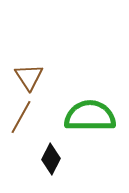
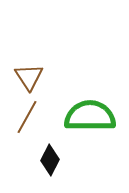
brown line: moved 6 px right
black diamond: moved 1 px left, 1 px down
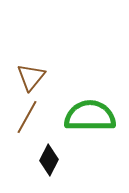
brown triangle: moved 2 px right; rotated 12 degrees clockwise
black diamond: moved 1 px left
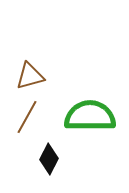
brown triangle: moved 1 px left, 1 px up; rotated 36 degrees clockwise
black diamond: moved 1 px up
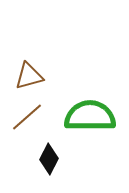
brown triangle: moved 1 px left
brown line: rotated 20 degrees clockwise
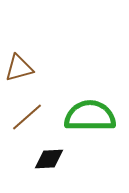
brown triangle: moved 10 px left, 8 px up
black diamond: rotated 60 degrees clockwise
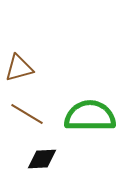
brown line: moved 3 px up; rotated 72 degrees clockwise
black diamond: moved 7 px left
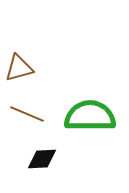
brown line: rotated 8 degrees counterclockwise
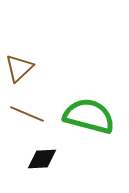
brown triangle: rotated 28 degrees counterclockwise
green semicircle: moved 1 px left; rotated 15 degrees clockwise
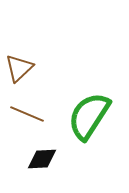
green semicircle: rotated 72 degrees counterclockwise
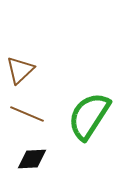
brown triangle: moved 1 px right, 2 px down
black diamond: moved 10 px left
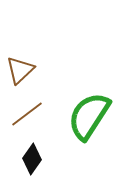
brown line: rotated 60 degrees counterclockwise
black diamond: rotated 52 degrees counterclockwise
